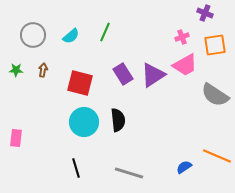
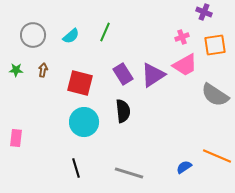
purple cross: moved 1 px left, 1 px up
black semicircle: moved 5 px right, 9 px up
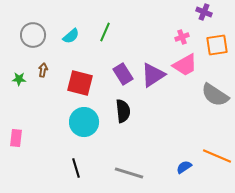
orange square: moved 2 px right
green star: moved 3 px right, 9 px down
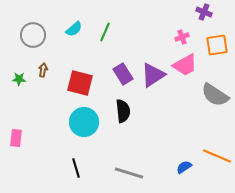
cyan semicircle: moved 3 px right, 7 px up
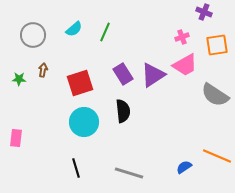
red square: rotated 32 degrees counterclockwise
